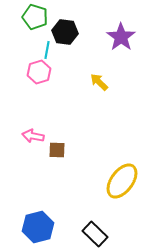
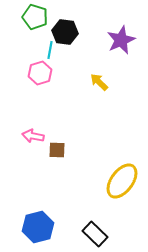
purple star: moved 3 px down; rotated 12 degrees clockwise
cyan line: moved 3 px right
pink hexagon: moved 1 px right, 1 px down
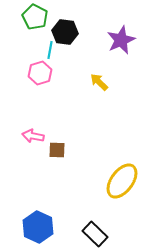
green pentagon: rotated 10 degrees clockwise
blue hexagon: rotated 20 degrees counterclockwise
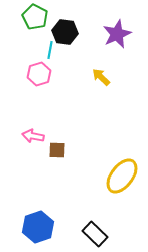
purple star: moved 4 px left, 6 px up
pink hexagon: moved 1 px left, 1 px down
yellow arrow: moved 2 px right, 5 px up
yellow ellipse: moved 5 px up
blue hexagon: rotated 16 degrees clockwise
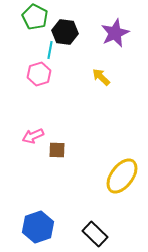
purple star: moved 2 px left, 1 px up
pink arrow: rotated 35 degrees counterclockwise
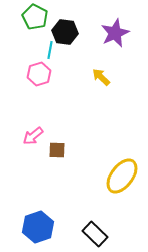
pink arrow: rotated 15 degrees counterclockwise
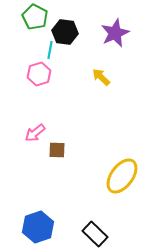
pink arrow: moved 2 px right, 3 px up
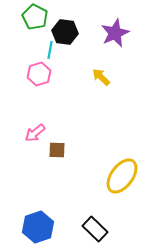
black rectangle: moved 5 px up
